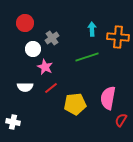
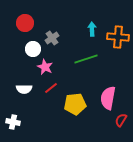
green line: moved 1 px left, 2 px down
white semicircle: moved 1 px left, 2 px down
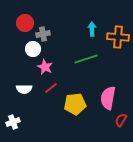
gray cross: moved 9 px left, 4 px up; rotated 24 degrees clockwise
white cross: rotated 32 degrees counterclockwise
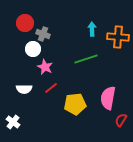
gray cross: rotated 32 degrees clockwise
white cross: rotated 32 degrees counterclockwise
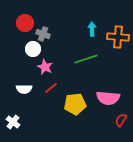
pink semicircle: rotated 95 degrees counterclockwise
